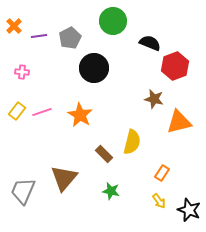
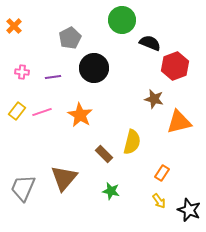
green circle: moved 9 px right, 1 px up
purple line: moved 14 px right, 41 px down
gray trapezoid: moved 3 px up
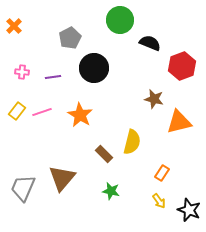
green circle: moved 2 px left
red hexagon: moved 7 px right
brown triangle: moved 2 px left
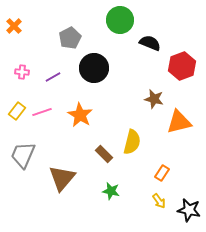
purple line: rotated 21 degrees counterclockwise
gray trapezoid: moved 33 px up
black star: rotated 10 degrees counterclockwise
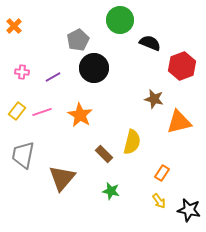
gray pentagon: moved 8 px right, 2 px down
gray trapezoid: rotated 12 degrees counterclockwise
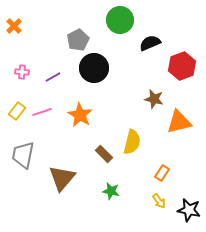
black semicircle: rotated 45 degrees counterclockwise
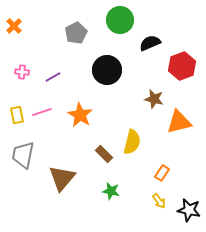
gray pentagon: moved 2 px left, 7 px up
black circle: moved 13 px right, 2 px down
yellow rectangle: moved 4 px down; rotated 48 degrees counterclockwise
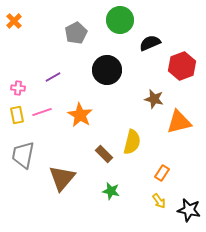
orange cross: moved 5 px up
pink cross: moved 4 px left, 16 px down
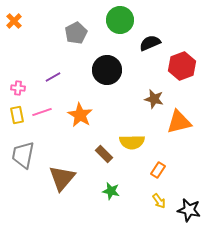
yellow semicircle: rotated 75 degrees clockwise
orange rectangle: moved 4 px left, 3 px up
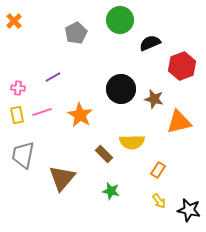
black circle: moved 14 px right, 19 px down
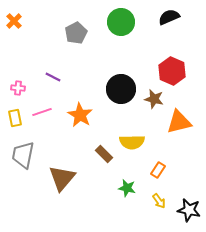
green circle: moved 1 px right, 2 px down
black semicircle: moved 19 px right, 26 px up
red hexagon: moved 10 px left, 5 px down; rotated 16 degrees counterclockwise
purple line: rotated 56 degrees clockwise
yellow rectangle: moved 2 px left, 3 px down
green star: moved 16 px right, 3 px up
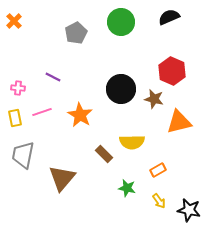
orange rectangle: rotated 28 degrees clockwise
